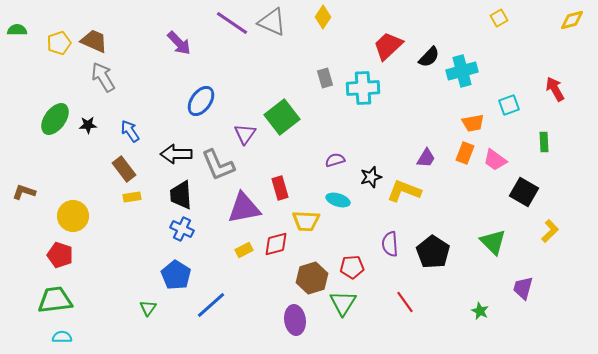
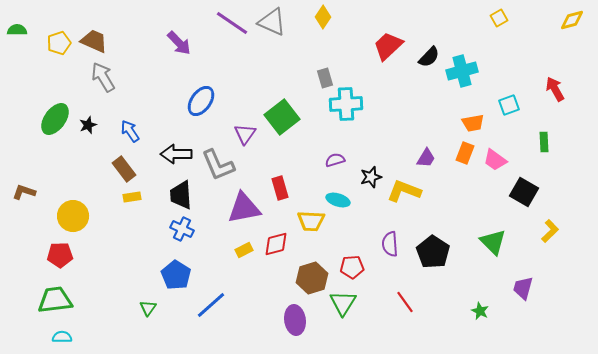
cyan cross at (363, 88): moved 17 px left, 16 px down
black star at (88, 125): rotated 18 degrees counterclockwise
yellow trapezoid at (306, 221): moved 5 px right
red pentagon at (60, 255): rotated 20 degrees counterclockwise
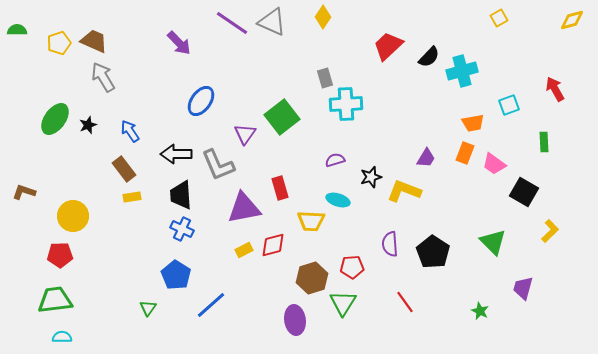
pink trapezoid at (495, 160): moved 1 px left, 4 px down
red diamond at (276, 244): moved 3 px left, 1 px down
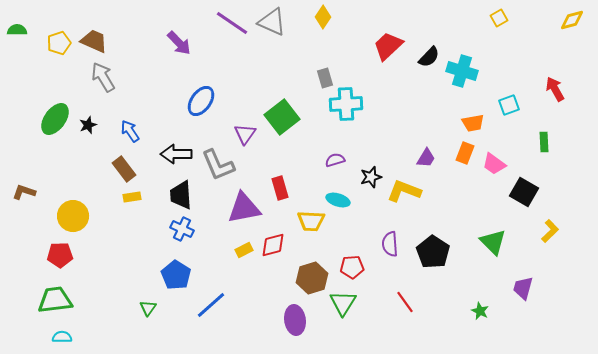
cyan cross at (462, 71): rotated 32 degrees clockwise
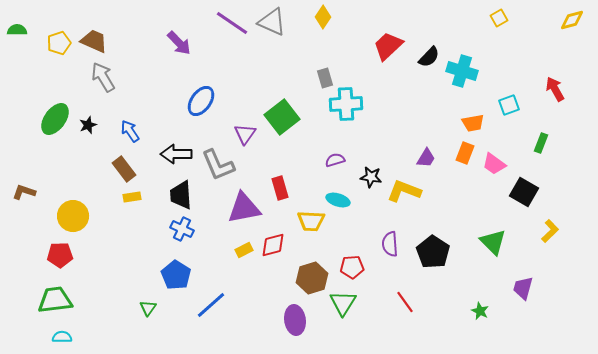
green rectangle at (544, 142): moved 3 px left, 1 px down; rotated 24 degrees clockwise
black star at (371, 177): rotated 25 degrees clockwise
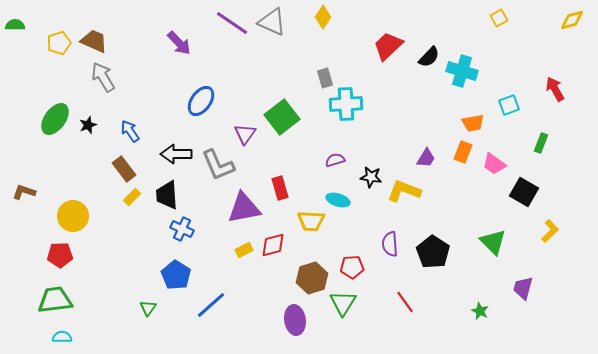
green semicircle at (17, 30): moved 2 px left, 5 px up
orange rectangle at (465, 153): moved 2 px left, 1 px up
black trapezoid at (181, 195): moved 14 px left
yellow rectangle at (132, 197): rotated 36 degrees counterclockwise
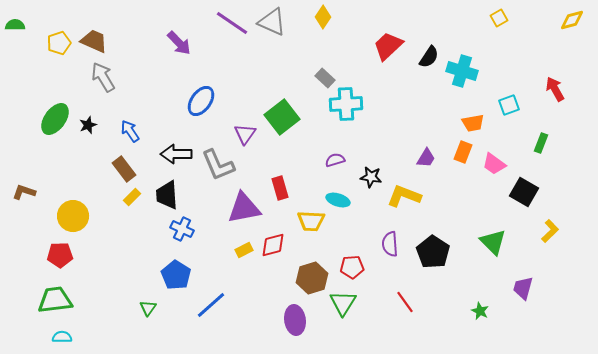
black semicircle at (429, 57): rotated 10 degrees counterclockwise
gray rectangle at (325, 78): rotated 30 degrees counterclockwise
yellow L-shape at (404, 191): moved 5 px down
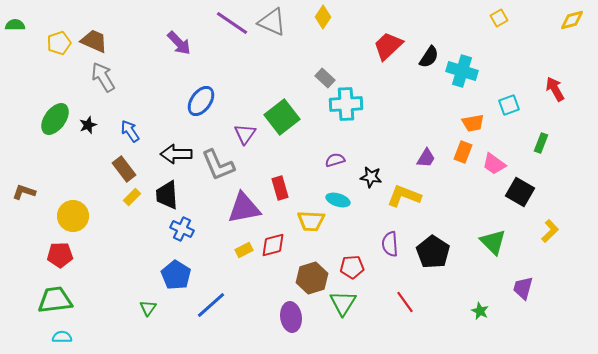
black square at (524, 192): moved 4 px left
purple ellipse at (295, 320): moved 4 px left, 3 px up
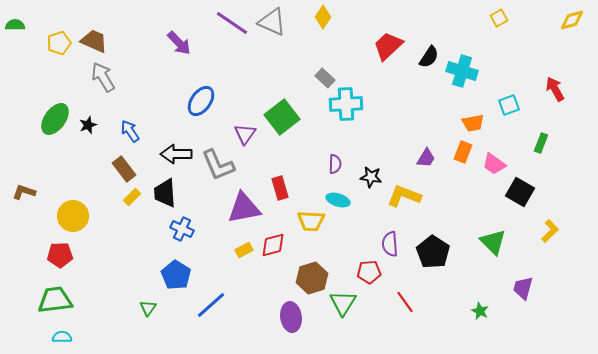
purple semicircle at (335, 160): moved 4 px down; rotated 108 degrees clockwise
black trapezoid at (167, 195): moved 2 px left, 2 px up
red pentagon at (352, 267): moved 17 px right, 5 px down
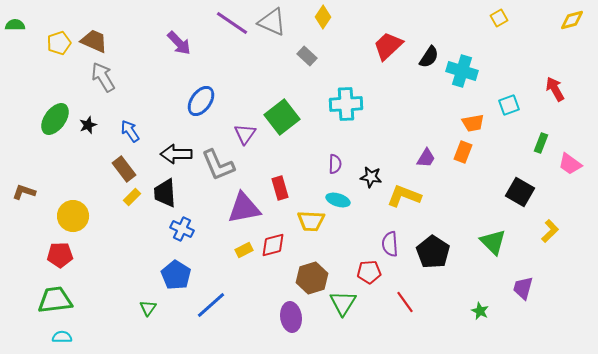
gray rectangle at (325, 78): moved 18 px left, 22 px up
pink trapezoid at (494, 164): moved 76 px right
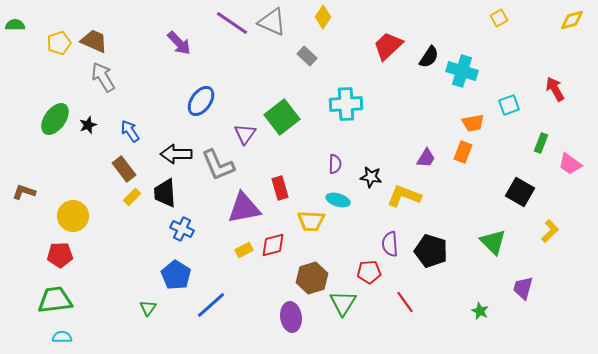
black pentagon at (433, 252): moved 2 px left, 1 px up; rotated 16 degrees counterclockwise
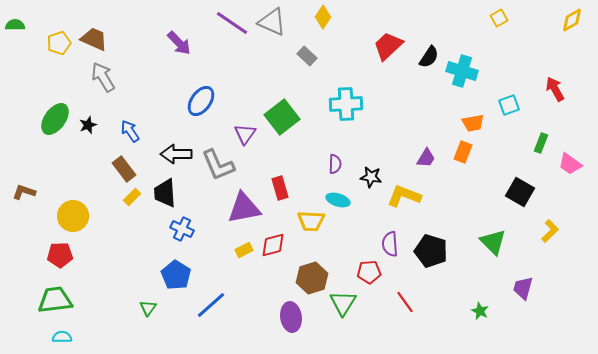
yellow diamond at (572, 20): rotated 15 degrees counterclockwise
brown trapezoid at (94, 41): moved 2 px up
